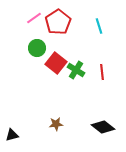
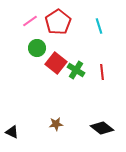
pink line: moved 4 px left, 3 px down
black diamond: moved 1 px left, 1 px down
black triangle: moved 3 px up; rotated 40 degrees clockwise
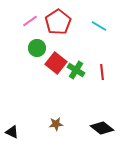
cyan line: rotated 42 degrees counterclockwise
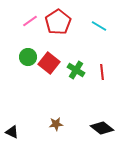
green circle: moved 9 px left, 9 px down
red square: moved 7 px left
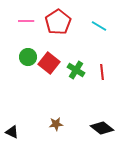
pink line: moved 4 px left; rotated 35 degrees clockwise
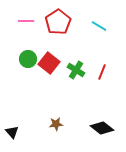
green circle: moved 2 px down
red line: rotated 28 degrees clockwise
black triangle: rotated 24 degrees clockwise
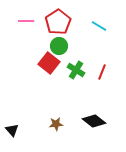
green circle: moved 31 px right, 13 px up
black diamond: moved 8 px left, 7 px up
black triangle: moved 2 px up
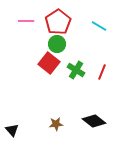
green circle: moved 2 px left, 2 px up
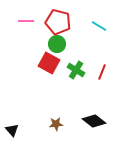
red pentagon: rotated 25 degrees counterclockwise
red square: rotated 10 degrees counterclockwise
